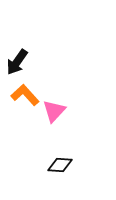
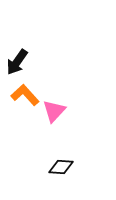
black diamond: moved 1 px right, 2 px down
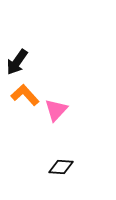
pink triangle: moved 2 px right, 1 px up
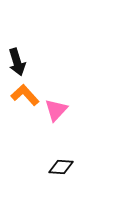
black arrow: rotated 52 degrees counterclockwise
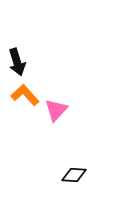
black diamond: moved 13 px right, 8 px down
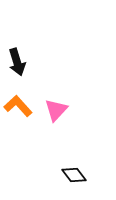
orange L-shape: moved 7 px left, 11 px down
black diamond: rotated 50 degrees clockwise
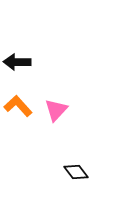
black arrow: rotated 108 degrees clockwise
black diamond: moved 2 px right, 3 px up
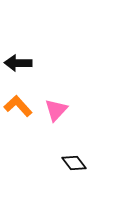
black arrow: moved 1 px right, 1 px down
black diamond: moved 2 px left, 9 px up
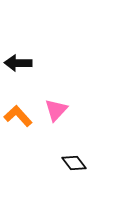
orange L-shape: moved 10 px down
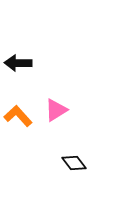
pink triangle: rotated 15 degrees clockwise
